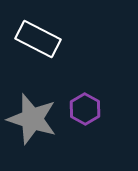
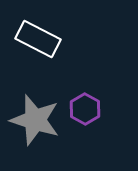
gray star: moved 3 px right, 1 px down
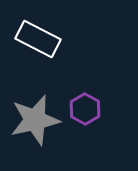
gray star: rotated 30 degrees counterclockwise
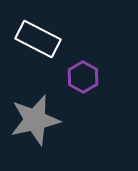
purple hexagon: moved 2 px left, 32 px up
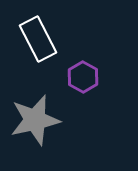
white rectangle: rotated 36 degrees clockwise
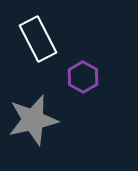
gray star: moved 2 px left
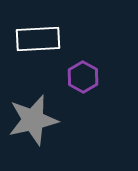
white rectangle: rotated 66 degrees counterclockwise
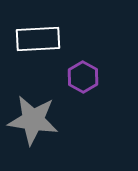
gray star: rotated 21 degrees clockwise
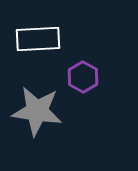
gray star: moved 4 px right, 9 px up
